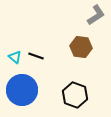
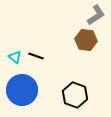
brown hexagon: moved 5 px right, 7 px up
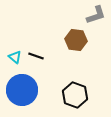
gray L-shape: rotated 15 degrees clockwise
brown hexagon: moved 10 px left
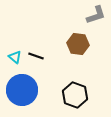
brown hexagon: moved 2 px right, 4 px down
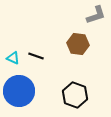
cyan triangle: moved 2 px left, 1 px down; rotated 16 degrees counterclockwise
blue circle: moved 3 px left, 1 px down
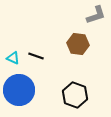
blue circle: moved 1 px up
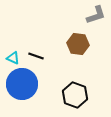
blue circle: moved 3 px right, 6 px up
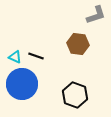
cyan triangle: moved 2 px right, 1 px up
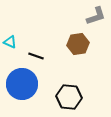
gray L-shape: moved 1 px down
brown hexagon: rotated 15 degrees counterclockwise
cyan triangle: moved 5 px left, 15 px up
black hexagon: moved 6 px left, 2 px down; rotated 15 degrees counterclockwise
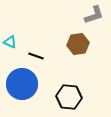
gray L-shape: moved 2 px left, 1 px up
